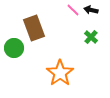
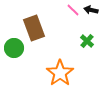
green cross: moved 4 px left, 4 px down
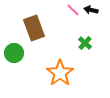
green cross: moved 2 px left, 2 px down
green circle: moved 5 px down
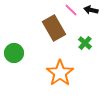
pink line: moved 2 px left
brown rectangle: moved 20 px right; rotated 10 degrees counterclockwise
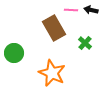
pink line: rotated 40 degrees counterclockwise
orange star: moved 8 px left; rotated 12 degrees counterclockwise
